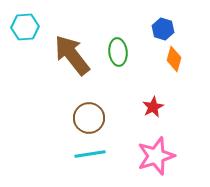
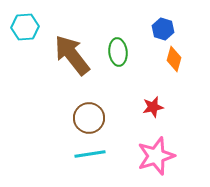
red star: rotated 15 degrees clockwise
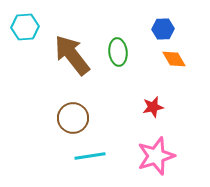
blue hexagon: rotated 20 degrees counterclockwise
orange diamond: rotated 45 degrees counterclockwise
brown circle: moved 16 px left
cyan line: moved 2 px down
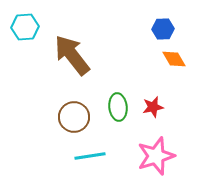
green ellipse: moved 55 px down
brown circle: moved 1 px right, 1 px up
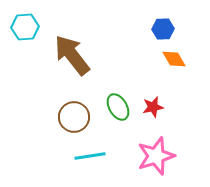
green ellipse: rotated 24 degrees counterclockwise
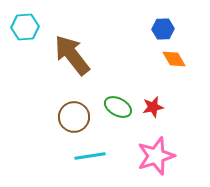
green ellipse: rotated 32 degrees counterclockwise
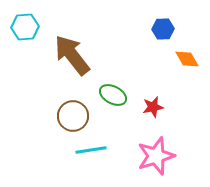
orange diamond: moved 13 px right
green ellipse: moved 5 px left, 12 px up
brown circle: moved 1 px left, 1 px up
cyan line: moved 1 px right, 6 px up
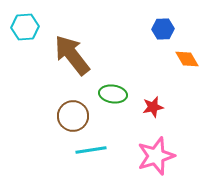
green ellipse: moved 1 px up; rotated 20 degrees counterclockwise
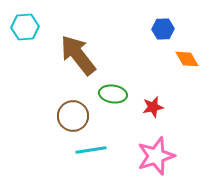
brown arrow: moved 6 px right
